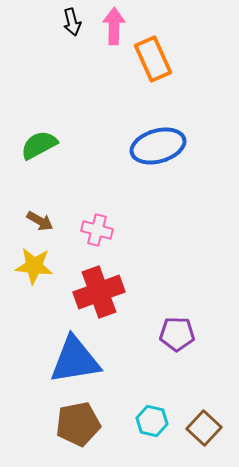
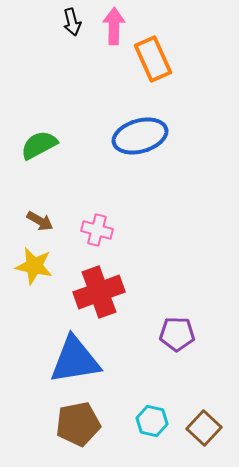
blue ellipse: moved 18 px left, 10 px up
yellow star: rotated 6 degrees clockwise
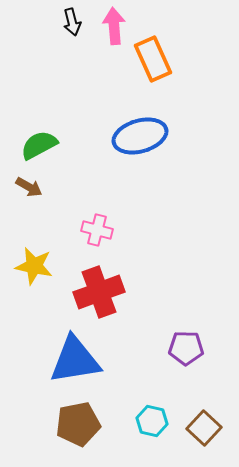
pink arrow: rotated 6 degrees counterclockwise
brown arrow: moved 11 px left, 34 px up
purple pentagon: moved 9 px right, 14 px down
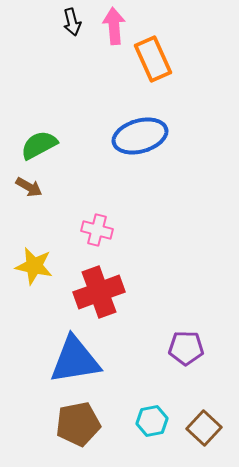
cyan hexagon: rotated 24 degrees counterclockwise
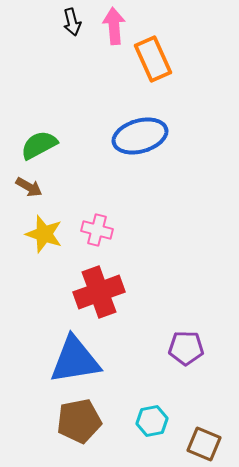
yellow star: moved 10 px right, 32 px up; rotated 6 degrees clockwise
brown pentagon: moved 1 px right, 3 px up
brown square: moved 16 px down; rotated 20 degrees counterclockwise
